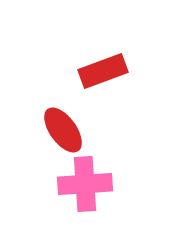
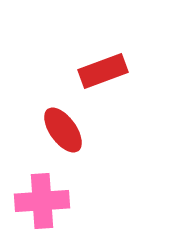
pink cross: moved 43 px left, 17 px down
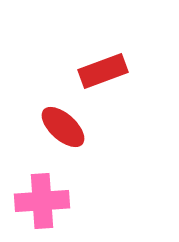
red ellipse: moved 3 px up; rotated 12 degrees counterclockwise
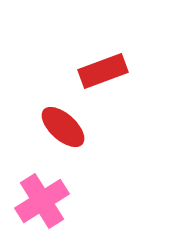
pink cross: rotated 28 degrees counterclockwise
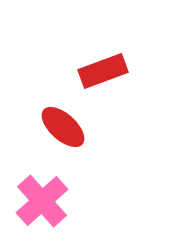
pink cross: rotated 10 degrees counterclockwise
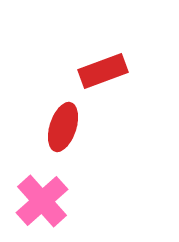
red ellipse: rotated 66 degrees clockwise
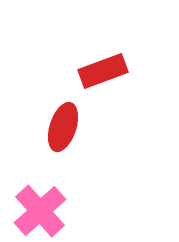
pink cross: moved 2 px left, 10 px down
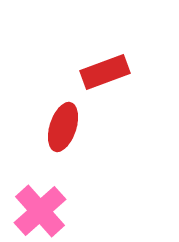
red rectangle: moved 2 px right, 1 px down
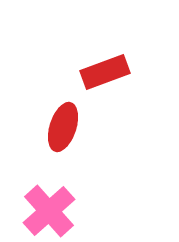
pink cross: moved 9 px right
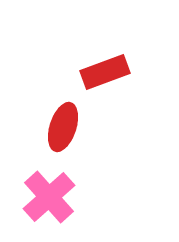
pink cross: moved 14 px up
